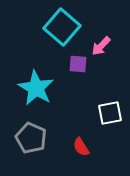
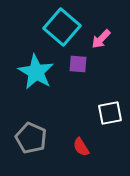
pink arrow: moved 7 px up
cyan star: moved 16 px up
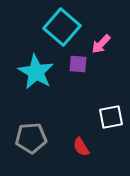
pink arrow: moved 5 px down
white square: moved 1 px right, 4 px down
gray pentagon: rotated 28 degrees counterclockwise
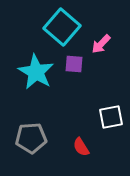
purple square: moved 4 px left
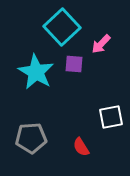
cyan square: rotated 6 degrees clockwise
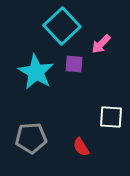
cyan square: moved 1 px up
white square: rotated 15 degrees clockwise
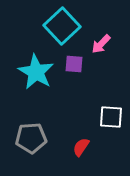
red semicircle: rotated 66 degrees clockwise
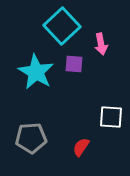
pink arrow: rotated 55 degrees counterclockwise
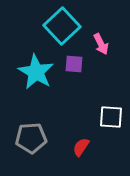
pink arrow: rotated 15 degrees counterclockwise
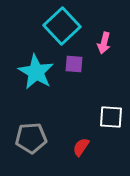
pink arrow: moved 3 px right, 1 px up; rotated 40 degrees clockwise
